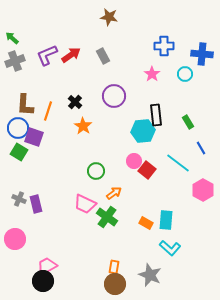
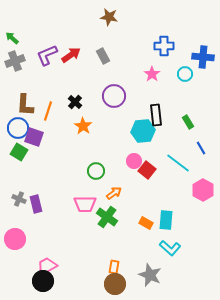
blue cross at (202, 54): moved 1 px right, 3 px down
pink trapezoid at (85, 204): rotated 25 degrees counterclockwise
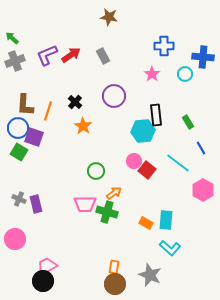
green cross at (107, 217): moved 5 px up; rotated 20 degrees counterclockwise
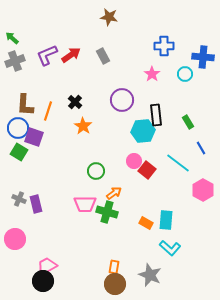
purple circle at (114, 96): moved 8 px right, 4 px down
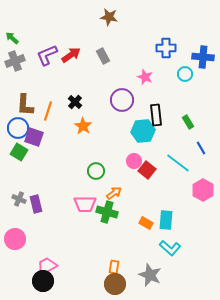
blue cross at (164, 46): moved 2 px right, 2 px down
pink star at (152, 74): moved 7 px left, 3 px down; rotated 14 degrees counterclockwise
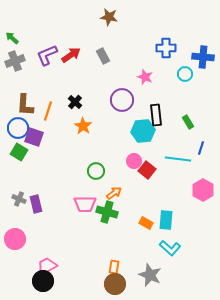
blue line at (201, 148): rotated 48 degrees clockwise
cyan line at (178, 163): moved 4 px up; rotated 30 degrees counterclockwise
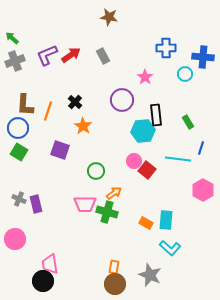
pink star at (145, 77): rotated 14 degrees clockwise
purple square at (34, 137): moved 26 px right, 13 px down
pink trapezoid at (47, 266): moved 3 px right, 2 px up; rotated 70 degrees counterclockwise
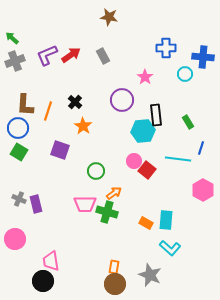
pink trapezoid at (50, 264): moved 1 px right, 3 px up
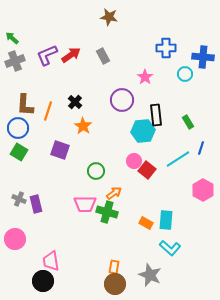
cyan line at (178, 159): rotated 40 degrees counterclockwise
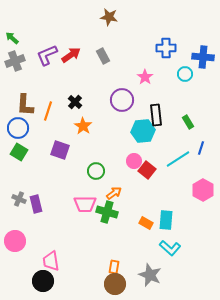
pink circle at (15, 239): moved 2 px down
